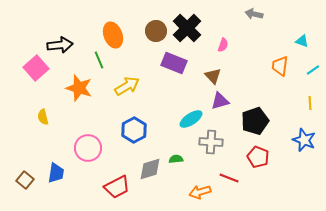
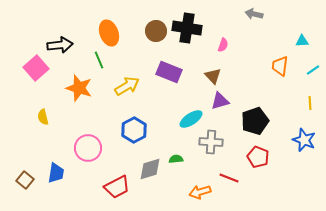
black cross: rotated 36 degrees counterclockwise
orange ellipse: moved 4 px left, 2 px up
cyan triangle: rotated 24 degrees counterclockwise
purple rectangle: moved 5 px left, 9 px down
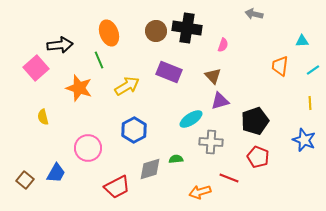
blue trapezoid: rotated 20 degrees clockwise
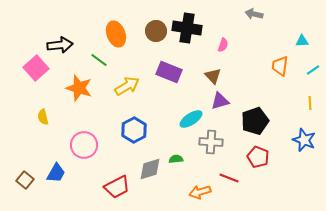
orange ellipse: moved 7 px right, 1 px down
green line: rotated 30 degrees counterclockwise
pink circle: moved 4 px left, 3 px up
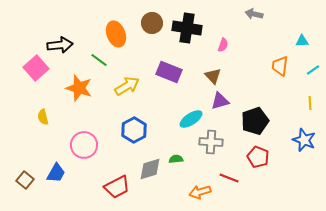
brown circle: moved 4 px left, 8 px up
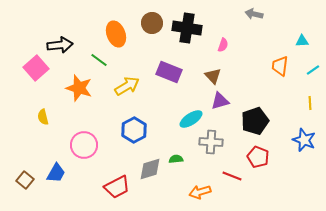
red line: moved 3 px right, 2 px up
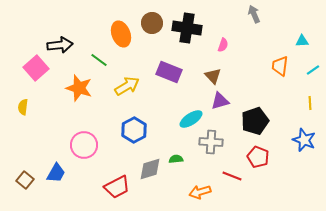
gray arrow: rotated 54 degrees clockwise
orange ellipse: moved 5 px right
yellow semicircle: moved 20 px left, 10 px up; rotated 21 degrees clockwise
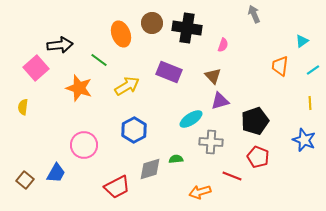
cyan triangle: rotated 32 degrees counterclockwise
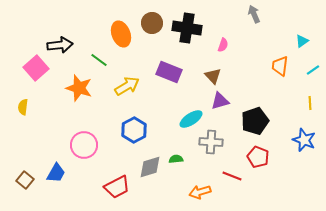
gray diamond: moved 2 px up
